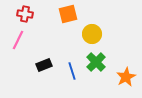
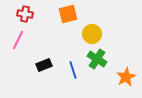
green cross: moved 1 px right, 3 px up; rotated 12 degrees counterclockwise
blue line: moved 1 px right, 1 px up
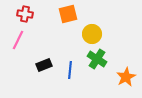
blue line: moved 3 px left; rotated 24 degrees clockwise
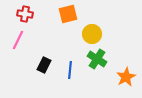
black rectangle: rotated 42 degrees counterclockwise
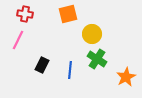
black rectangle: moved 2 px left
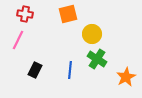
black rectangle: moved 7 px left, 5 px down
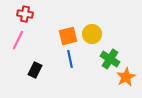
orange square: moved 22 px down
green cross: moved 13 px right
blue line: moved 11 px up; rotated 18 degrees counterclockwise
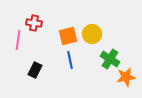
red cross: moved 9 px right, 9 px down
pink line: rotated 18 degrees counterclockwise
blue line: moved 1 px down
orange star: rotated 18 degrees clockwise
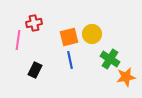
red cross: rotated 21 degrees counterclockwise
orange square: moved 1 px right, 1 px down
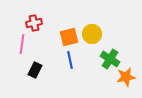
pink line: moved 4 px right, 4 px down
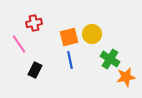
pink line: moved 3 px left; rotated 42 degrees counterclockwise
